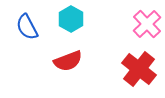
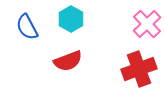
red cross: rotated 32 degrees clockwise
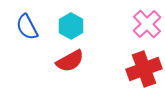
cyan hexagon: moved 7 px down
red semicircle: moved 2 px right; rotated 8 degrees counterclockwise
red cross: moved 5 px right
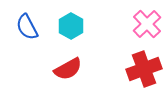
red semicircle: moved 2 px left, 8 px down
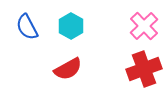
pink cross: moved 3 px left, 2 px down
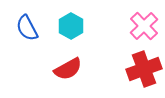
blue semicircle: moved 1 px down
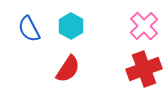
blue semicircle: moved 2 px right, 1 px down
red semicircle: rotated 28 degrees counterclockwise
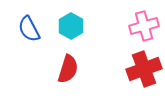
pink cross: rotated 28 degrees clockwise
red semicircle: rotated 16 degrees counterclockwise
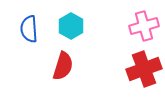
blue semicircle: rotated 24 degrees clockwise
red semicircle: moved 5 px left, 3 px up
